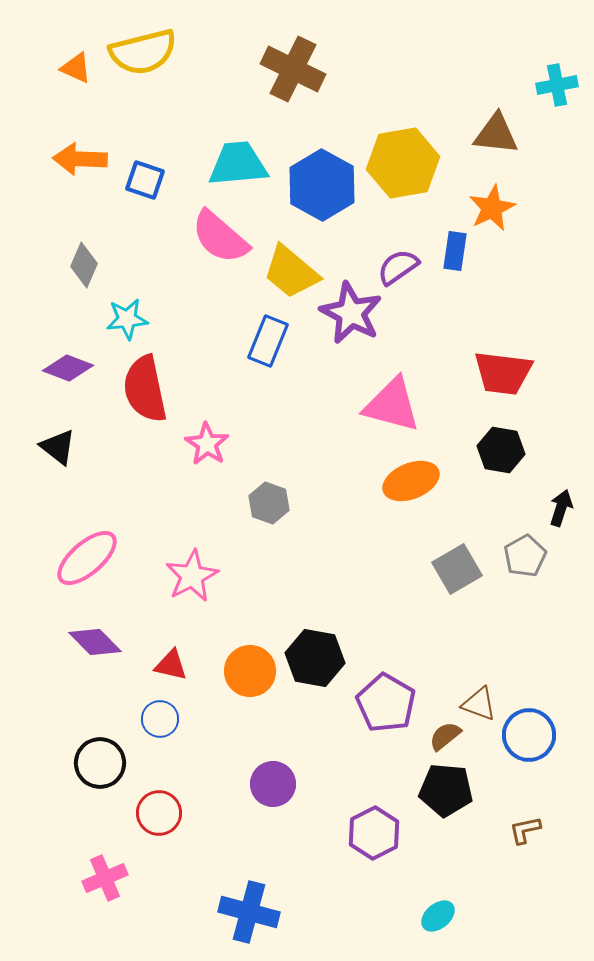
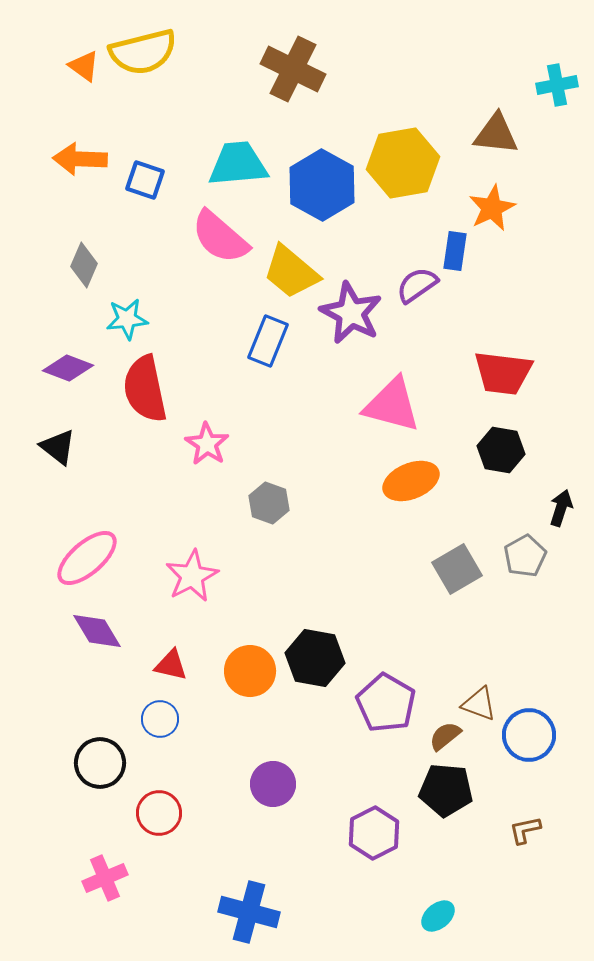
orange triangle at (76, 68): moved 8 px right, 2 px up; rotated 12 degrees clockwise
purple semicircle at (398, 267): moved 19 px right, 18 px down
purple diamond at (95, 642): moved 2 px right, 11 px up; rotated 14 degrees clockwise
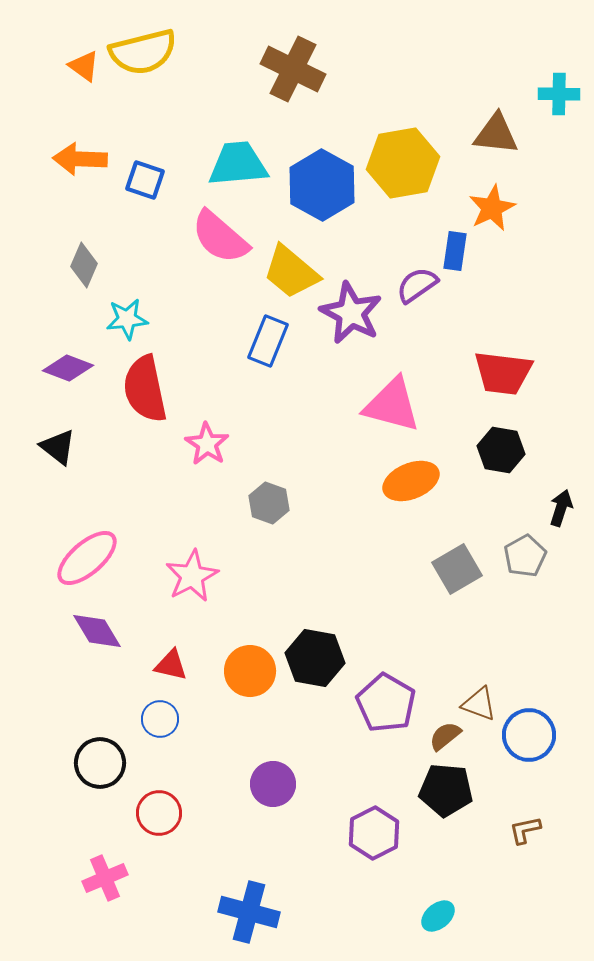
cyan cross at (557, 85): moved 2 px right, 9 px down; rotated 12 degrees clockwise
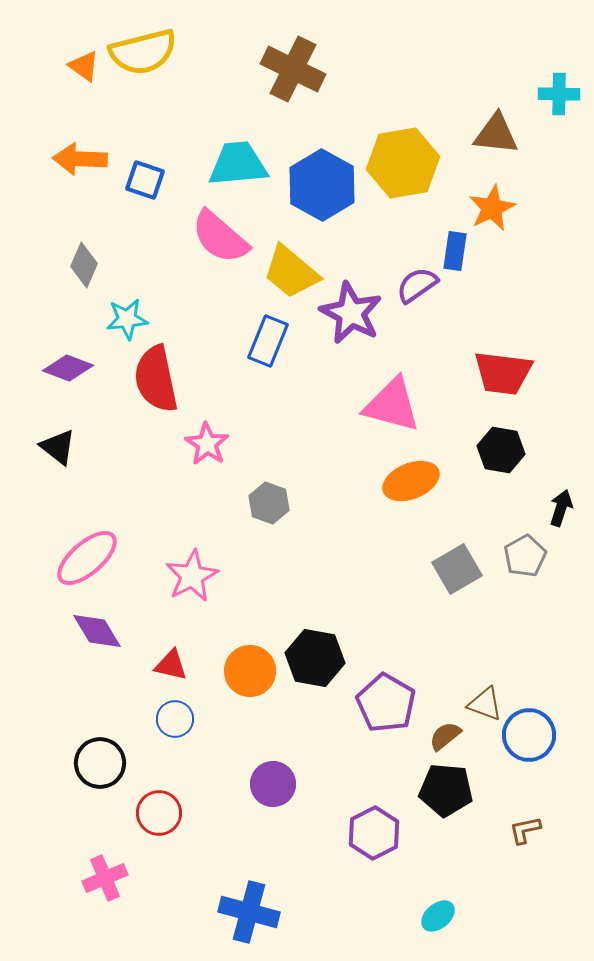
red semicircle at (145, 389): moved 11 px right, 10 px up
brown triangle at (479, 704): moved 6 px right
blue circle at (160, 719): moved 15 px right
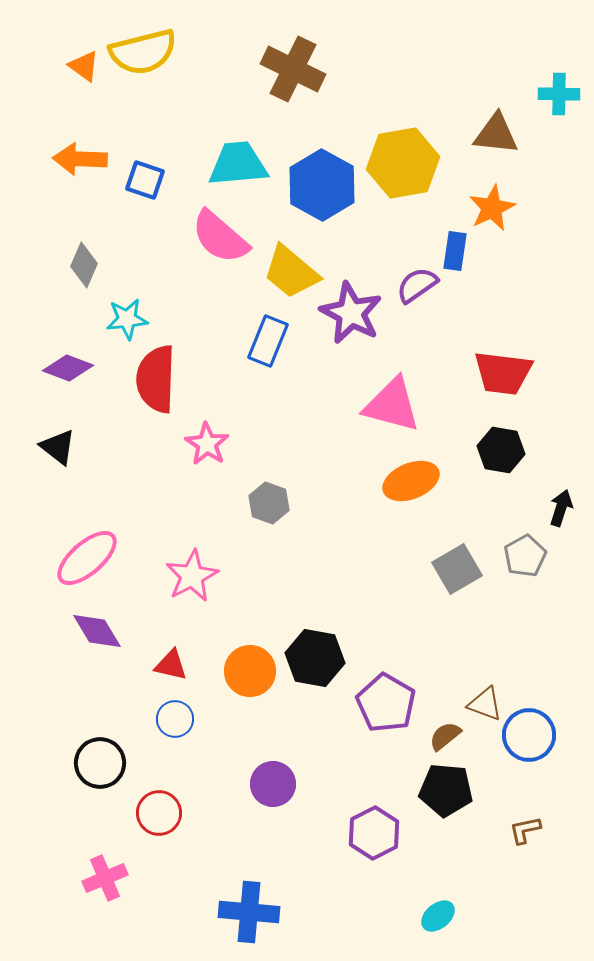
red semicircle at (156, 379): rotated 14 degrees clockwise
blue cross at (249, 912): rotated 10 degrees counterclockwise
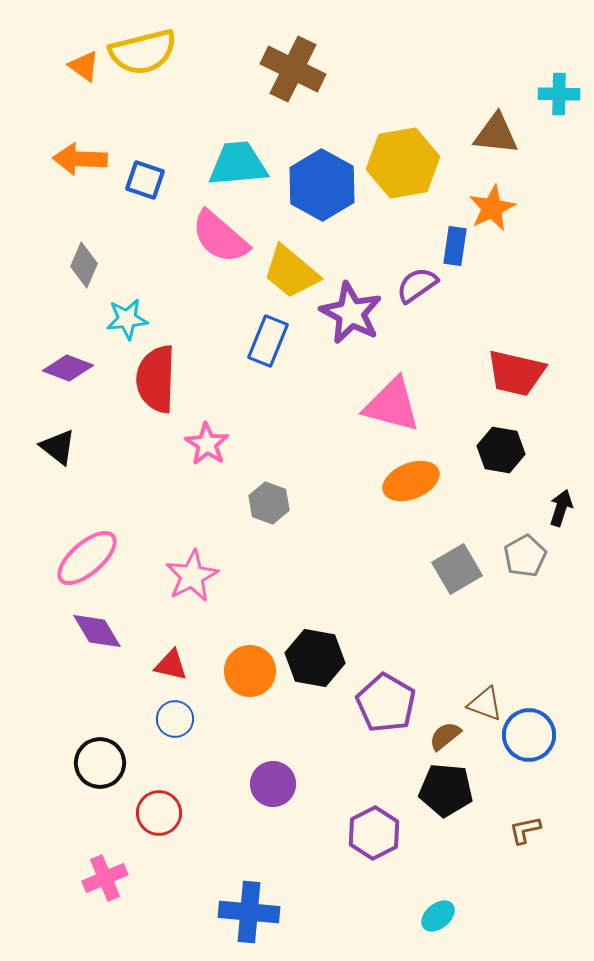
blue rectangle at (455, 251): moved 5 px up
red trapezoid at (503, 373): moved 13 px right; rotated 6 degrees clockwise
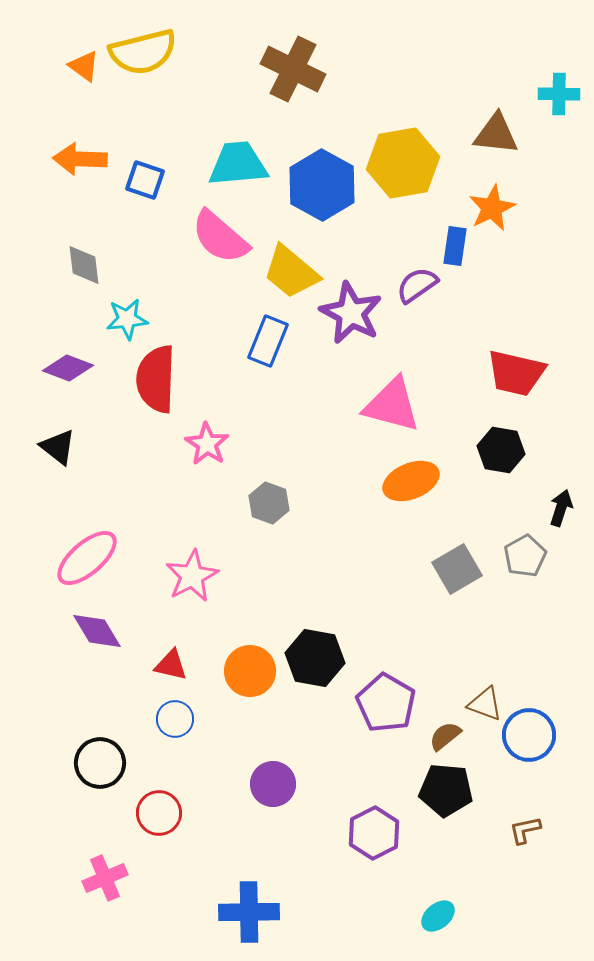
gray diamond at (84, 265): rotated 30 degrees counterclockwise
blue cross at (249, 912): rotated 6 degrees counterclockwise
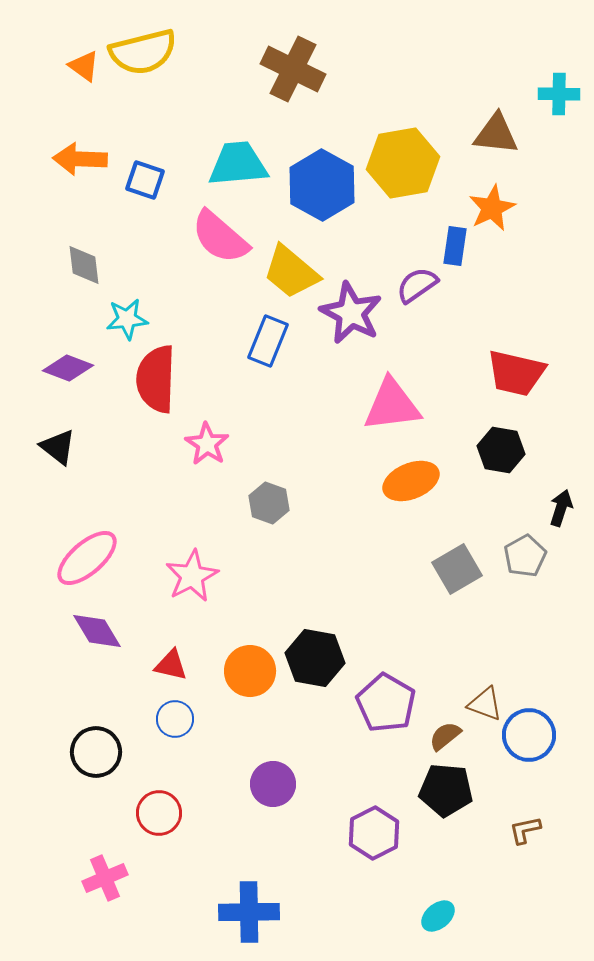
pink triangle at (392, 405): rotated 22 degrees counterclockwise
black circle at (100, 763): moved 4 px left, 11 px up
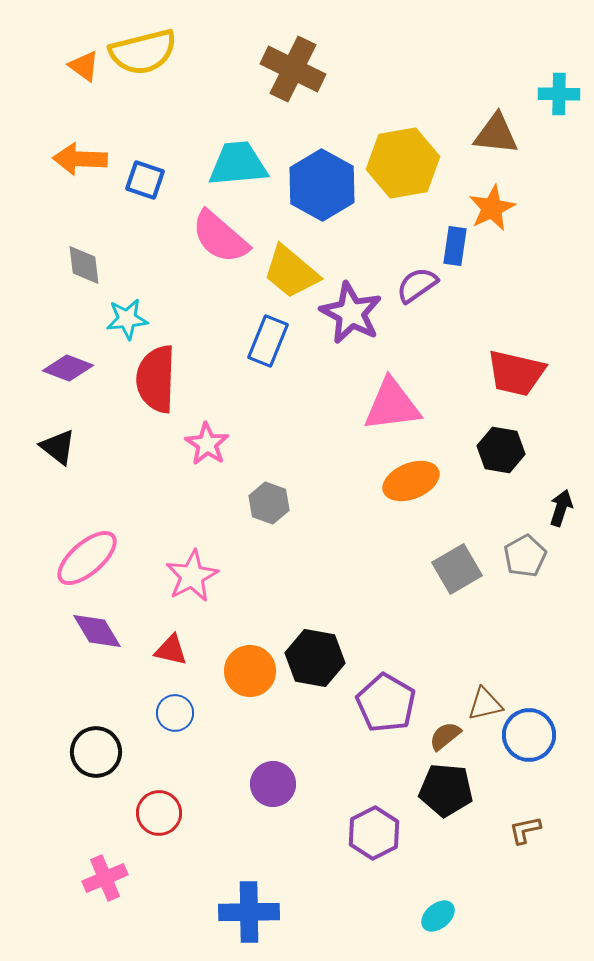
red triangle at (171, 665): moved 15 px up
brown triangle at (485, 704): rotated 33 degrees counterclockwise
blue circle at (175, 719): moved 6 px up
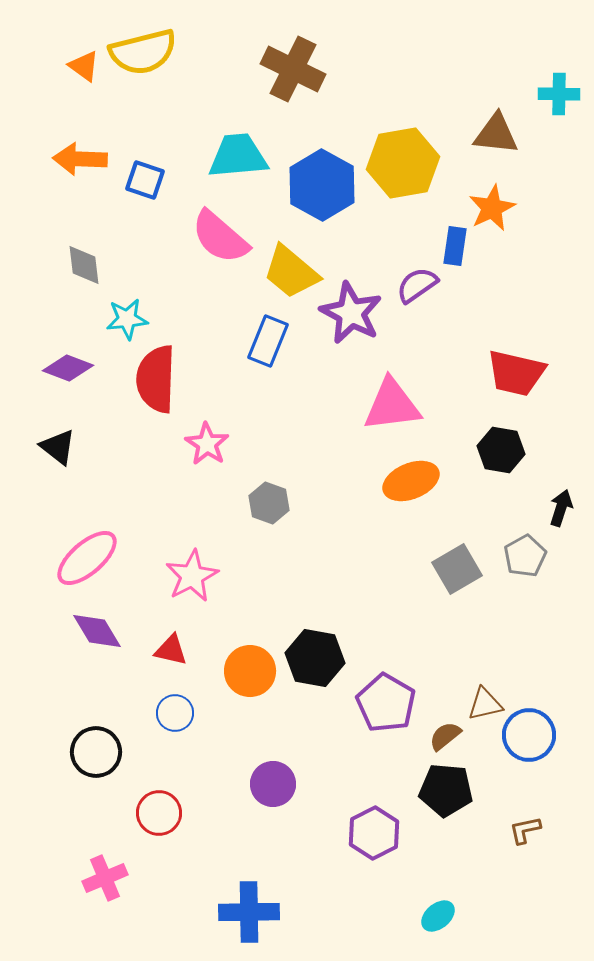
cyan trapezoid at (238, 164): moved 8 px up
